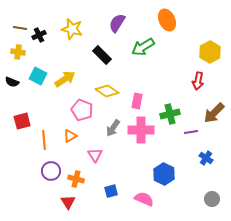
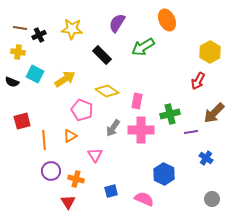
yellow star: rotated 10 degrees counterclockwise
cyan square: moved 3 px left, 2 px up
red arrow: rotated 18 degrees clockwise
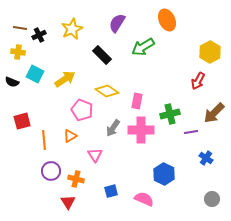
yellow star: rotated 30 degrees counterclockwise
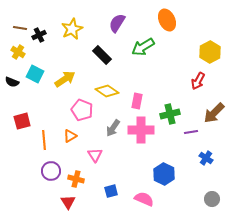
yellow cross: rotated 24 degrees clockwise
